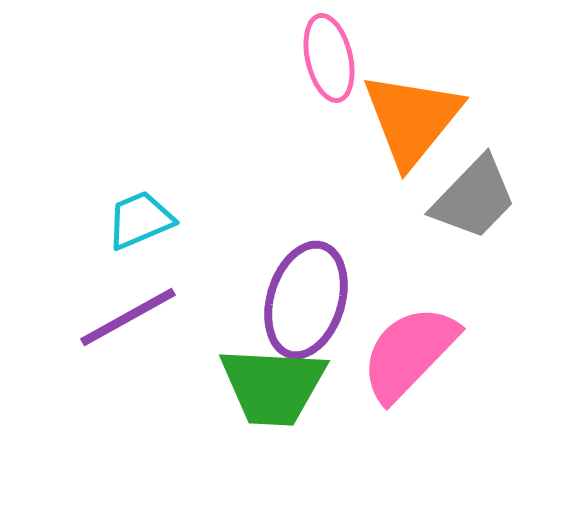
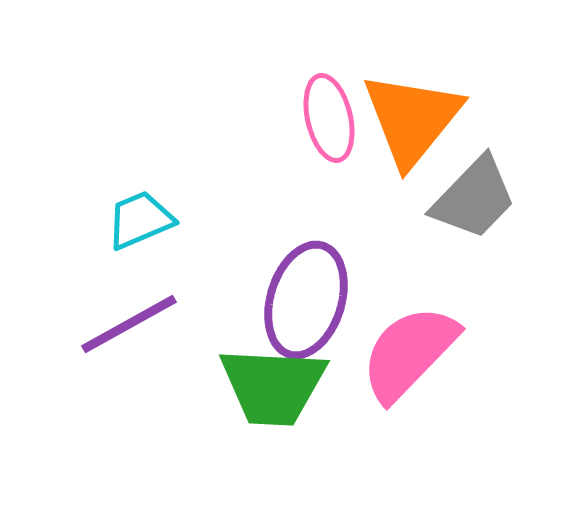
pink ellipse: moved 60 px down
purple line: moved 1 px right, 7 px down
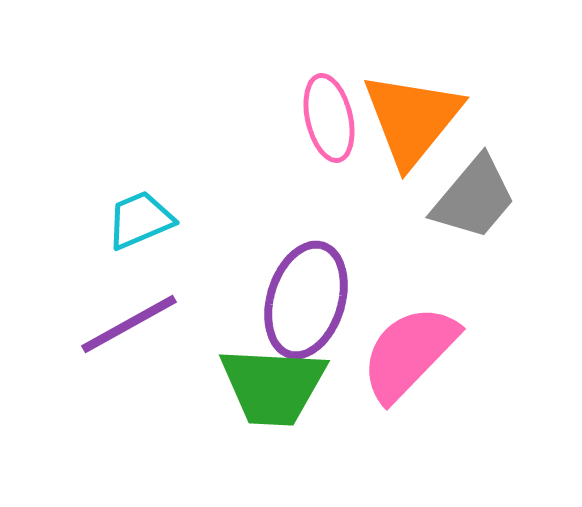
gray trapezoid: rotated 4 degrees counterclockwise
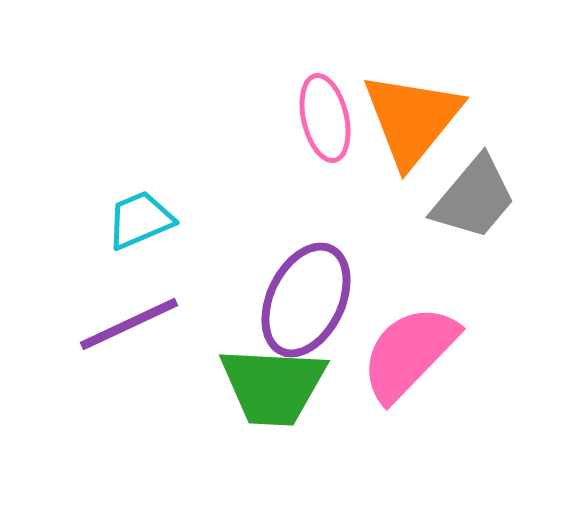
pink ellipse: moved 4 px left
purple ellipse: rotated 9 degrees clockwise
purple line: rotated 4 degrees clockwise
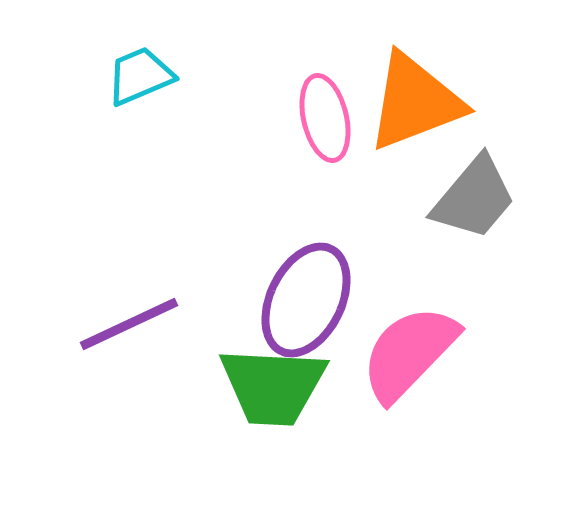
orange triangle: moved 3 px right, 17 px up; rotated 30 degrees clockwise
cyan trapezoid: moved 144 px up
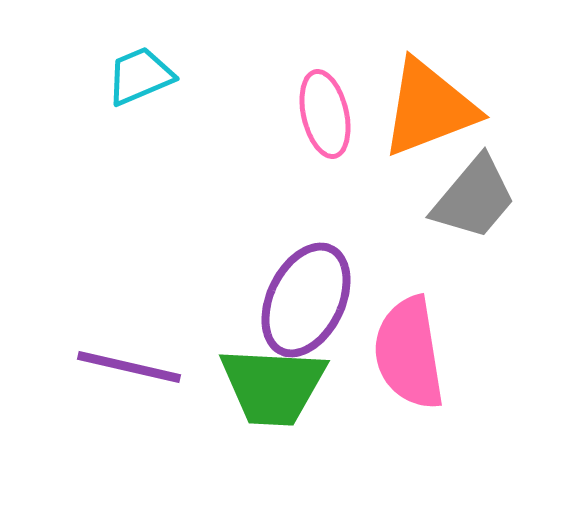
orange triangle: moved 14 px right, 6 px down
pink ellipse: moved 4 px up
purple line: moved 43 px down; rotated 38 degrees clockwise
pink semicircle: rotated 53 degrees counterclockwise
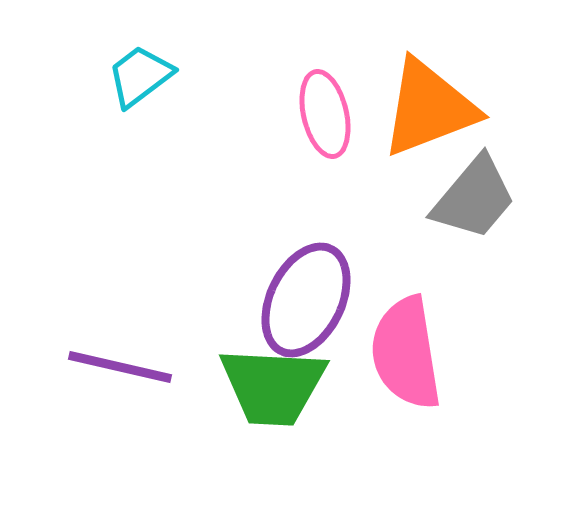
cyan trapezoid: rotated 14 degrees counterclockwise
pink semicircle: moved 3 px left
purple line: moved 9 px left
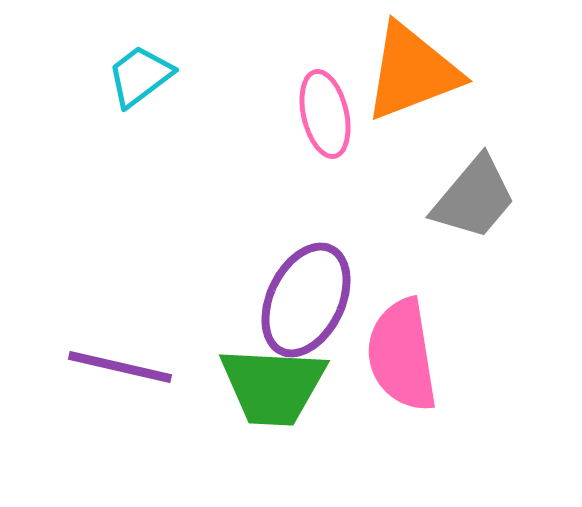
orange triangle: moved 17 px left, 36 px up
pink semicircle: moved 4 px left, 2 px down
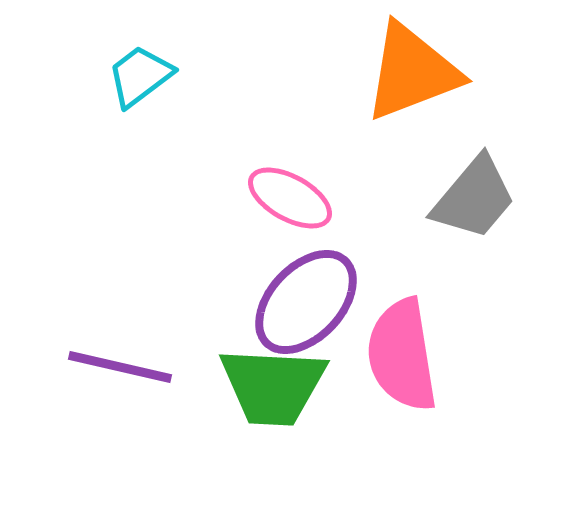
pink ellipse: moved 35 px left, 84 px down; rotated 48 degrees counterclockwise
purple ellipse: moved 2 px down; rotated 17 degrees clockwise
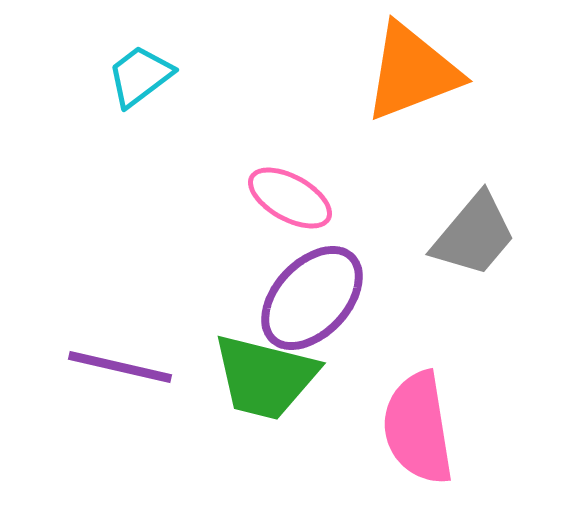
gray trapezoid: moved 37 px down
purple ellipse: moved 6 px right, 4 px up
pink semicircle: moved 16 px right, 73 px down
green trapezoid: moved 8 px left, 9 px up; rotated 11 degrees clockwise
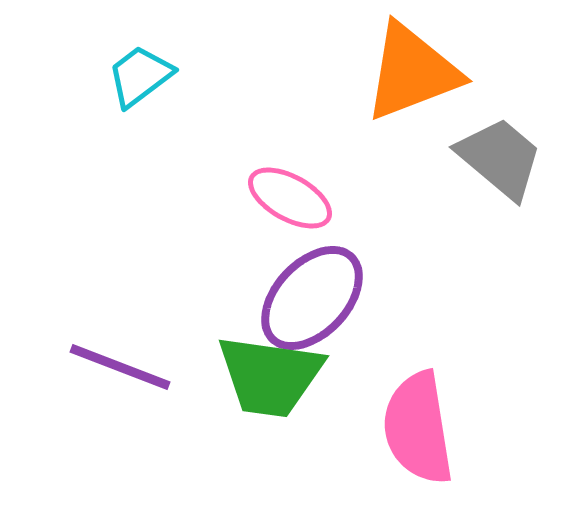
gray trapezoid: moved 26 px right, 77 px up; rotated 90 degrees counterclockwise
purple line: rotated 8 degrees clockwise
green trapezoid: moved 5 px right, 1 px up; rotated 6 degrees counterclockwise
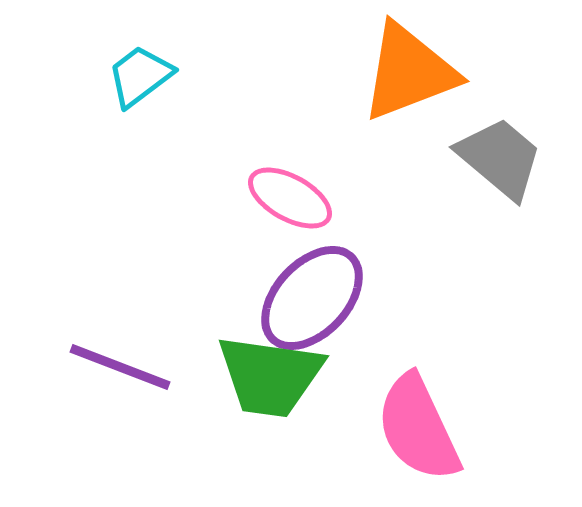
orange triangle: moved 3 px left
pink semicircle: rotated 16 degrees counterclockwise
